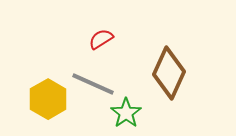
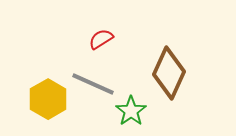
green star: moved 5 px right, 2 px up
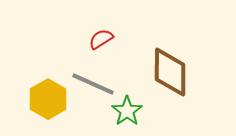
brown diamond: moved 1 px right, 1 px up; rotated 24 degrees counterclockwise
green star: moved 4 px left
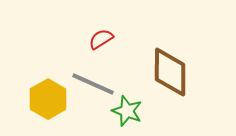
green star: rotated 16 degrees counterclockwise
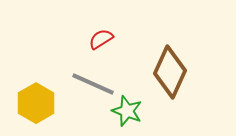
brown diamond: rotated 24 degrees clockwise
yellow hexagon: moved 12 px left, 4 px down
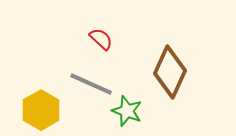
red semicircle: rotated 75 degrees clockwise
gray line: moved 2 px left
yellow hexagon: moved 5 px right, 7 px down
